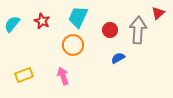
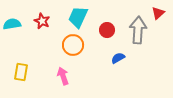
cyan semicircle: rotated 42 degrees clockwise
red circle: moved 3 px left
yellow rectangle: moved 3 px left, 3 px up; rotated 60 degrees counterclockwise
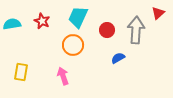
gray arrow: moved 2 px left
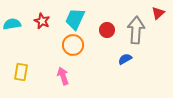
cyan trapezoid: moved 3 px left, 2 px down
blue semicircle: moved 7 px right, 1 px down
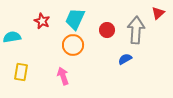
cyan semicircle: moved 13 px down
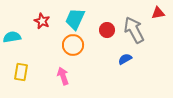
red triangle: rotated 32 degrees clockwise
gray arrow: moved 2 px left; rotated 32 degrees counterclockwise
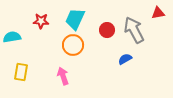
red star: moved 1 px left; rotated 21 degrees counterclockwise
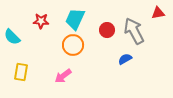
gray arrow: moved 1 px down
cyan semicircle: rotated 126 degrees counterclockwise
pink arrow: rotated 108 degrees counterclockwise
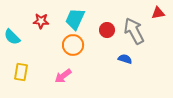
blue semicircle: rotated 48 degrees clockwise
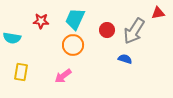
gray arrow: rotated 120 degrees counterclockwise
cyan semicircle: moved 1 px down; rotated 36 degrees counterclockwise
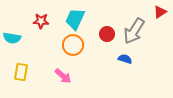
red triangle: moved 2 px right, 1 px up; rotated 24 degrees counterclockwise
red circle: moved 4 px down
pink arrow: rotated 102 degrees counterclockwise
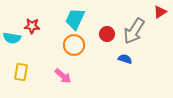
red star: moved 9 px left, 5 px down
orange circle: moved 1 px right
